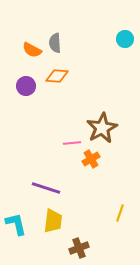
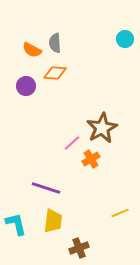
orange diamond: moved 2 px left, 3 px up
pink line: rotated 36 degrees counterclockwise
yellow line: rotated 48 degrees clockwise
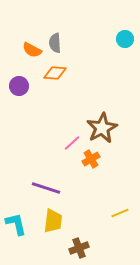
purple circle: moved 7 px left
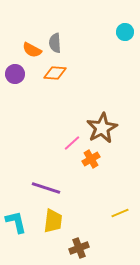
cyan circle: moved 7 px up
purple circle: moved 4 px left, 12 px up
cyan L-shape: moved 2 px up
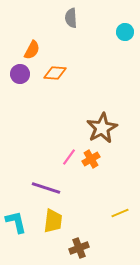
gray semicircle: moved 16 px right, 25 px up
orange semicircle: rotated 90 degrees counterclockwise
purple circle: moved 5 px right
pink line: moved 3 px left, 14 px down; rotated 12 degrees counterclockwise
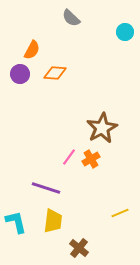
gray semicircle: rotated 42 degrees counterclockwise
brown cross: rotated 30 degrees counterclockwise
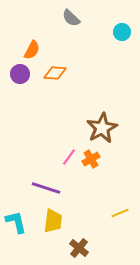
cyan circle: moved 3 px left
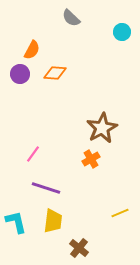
pink line: moved 36 px left, 3 px up
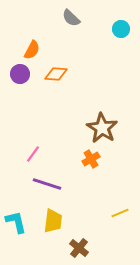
cyan circle: moved 1 px left, 3 px up
orange diamond: moved 1 px right, 1 px down
brown star: rotated 12 degrees counterclockwise
purple line: moved 1 px right, 4 px up
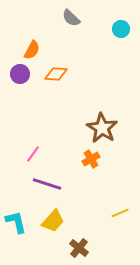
yellow trapezoid: rotated 35 degrees clockwise
